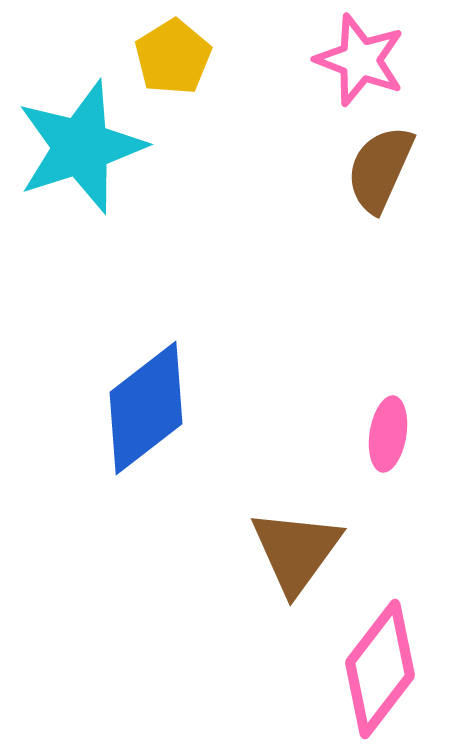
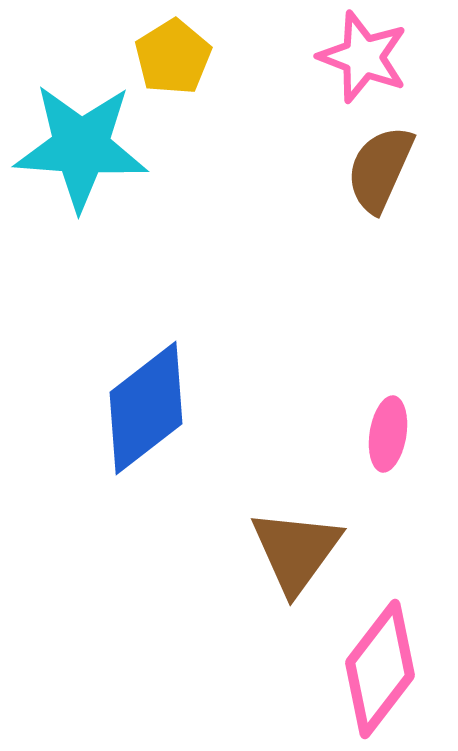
pink star: moved 3 px right, 3 px up
cyan star: rotated 22 degrees clockwise
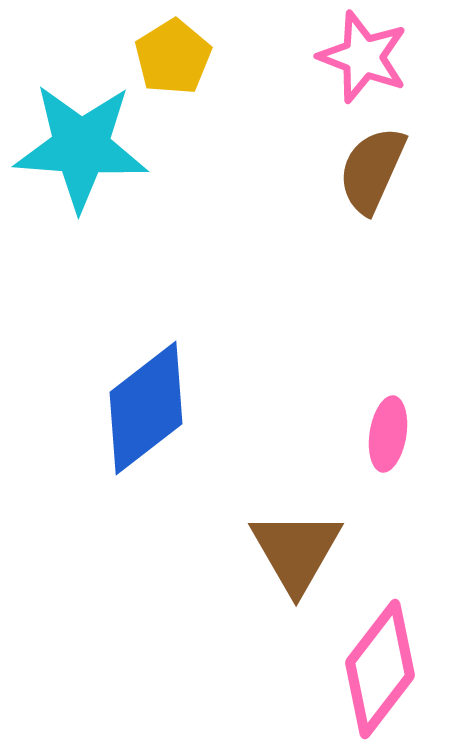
brown semicircle: moved 8 px left, 1 px down
brown triangle: rotated 6 degrees counterclockwise
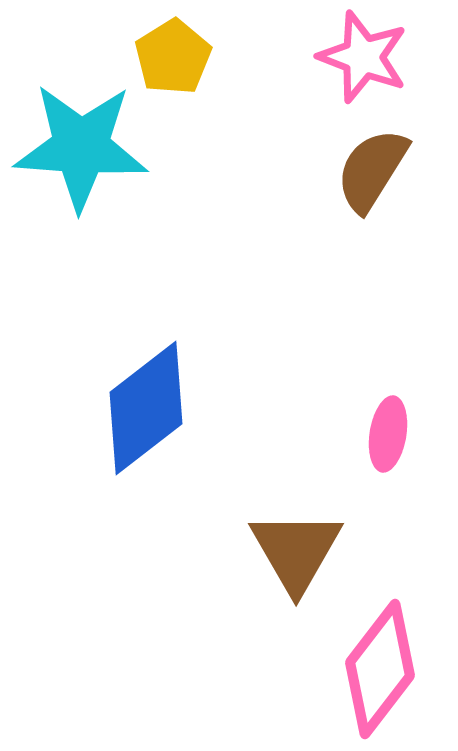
brown semicircle: rotated 8 degrees clockwise
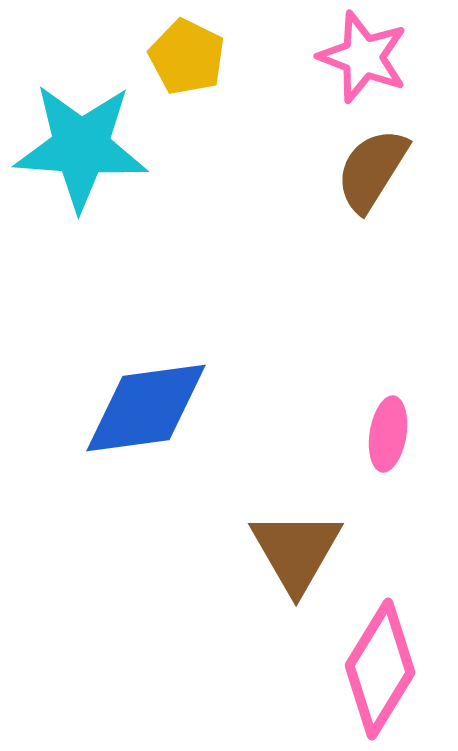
yellow pentagon: moved 14 px right; rotated 14 degrees counterclockwise
blue diamond: rotated 30 degrees clockwise
pink diamond: rotated 6 degrees counterclockwise
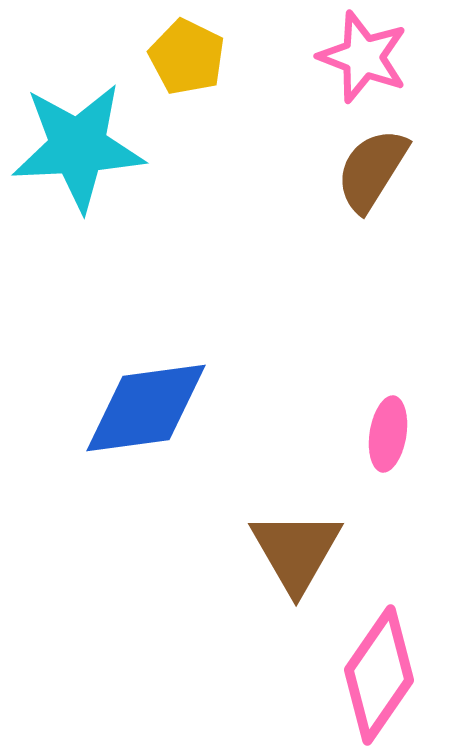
cyan star: moved 3 px left; rotated 7 degrees counterclockwise
pink diamond: moved 1 px left, 6 px down; rotated 3 degrees clockwise
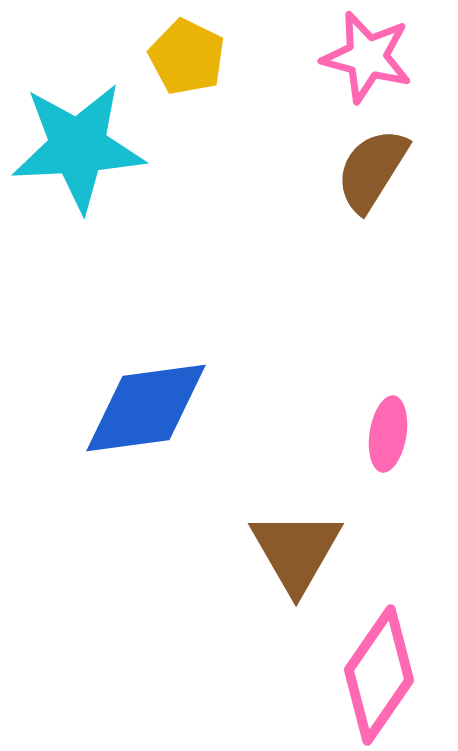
pink star: moved 4 px right; rotated 6 degrees counterclockwise
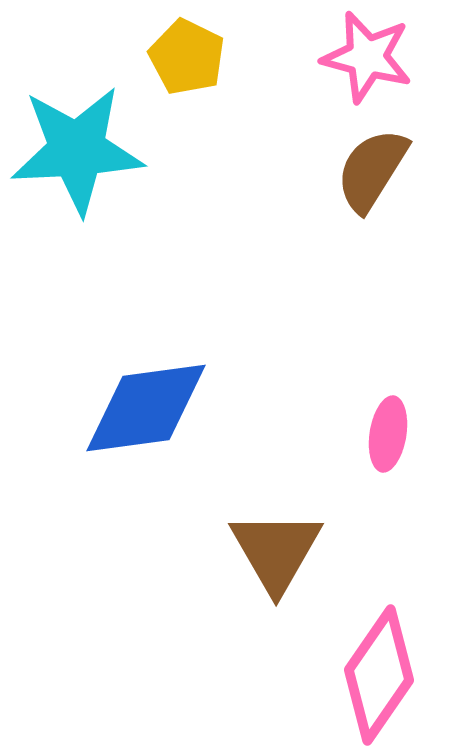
cyan star: moved 1 px left, 3 px down
brown triangle: moved 20 px left
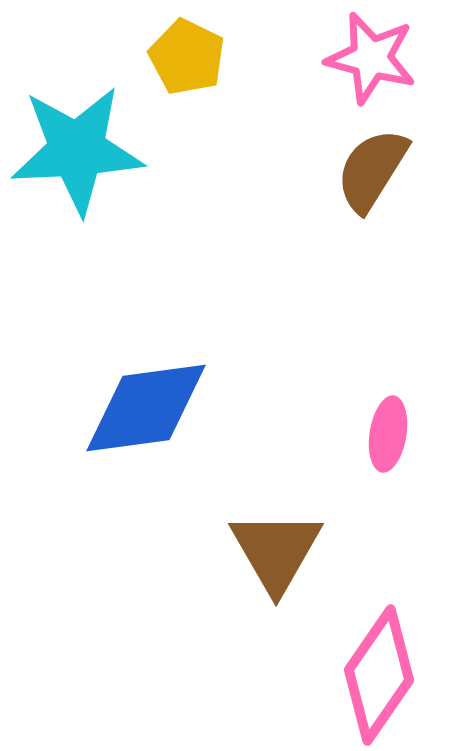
pink star: moved 4 px right, 1 px down
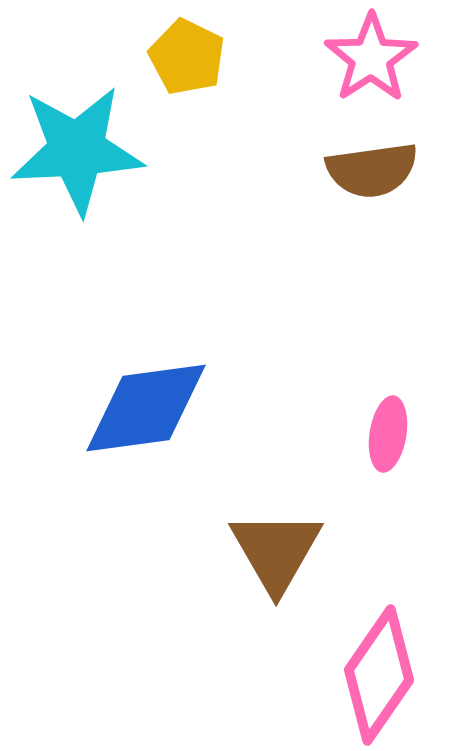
pink star: rotated 24 degrees clockwise
brown semicircle: rotated 130 degrees counterclockwise
